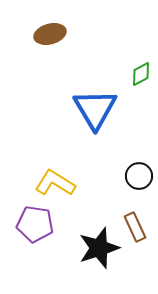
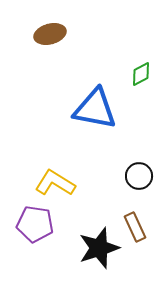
blue triangle: rotated 48 degrees counterclockwise
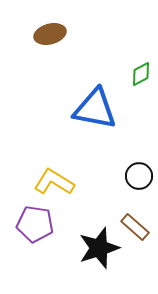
yellow L-shape: moved 1 px left, 1 px up
brown rectangle: rotated 24 degrees counterclockwise
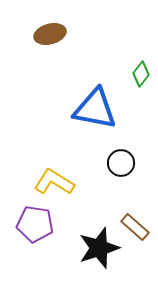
green diamond: rotated 25 degrees counterclockwise
black circle: moved 18 px left, 13 px up
